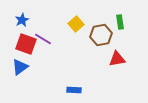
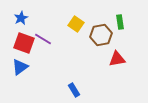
blue star: moved 1 px left, 2 px up
yellow square: rotated 14 degrees counterclockwise
red square: moved 2 px left, 1 px up
blue rectangle: rotated 56 degrees clockwise
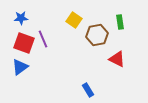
blue star: rotated 24 degrees clockwise
yellow square: moved 2 px left, 4 px up
brown hexagon: moved 4 px left
purple line: rotated 36 degrees clockwise
red triangle: rotated 36 degrees clockwise
blue rectangle: moved 14 px right
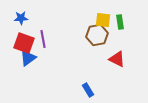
yellow square: moved 29 px right; rotated 28 degrees counterclockwise
purple line: rotated 12 degrees clockwise
blue triangle: moved 8 px right, 9 px up
